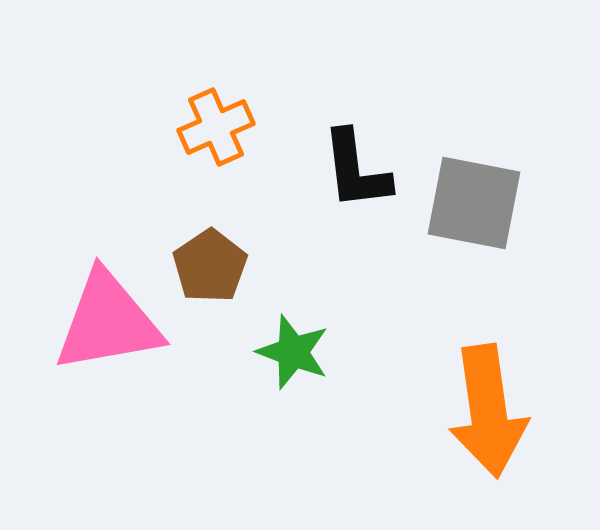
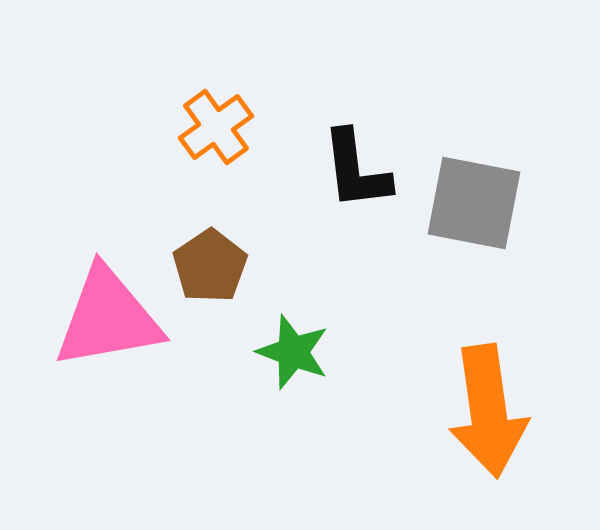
orange cross: rotated 12 degrees counterclockwise
pink triangle: moved 4 px up
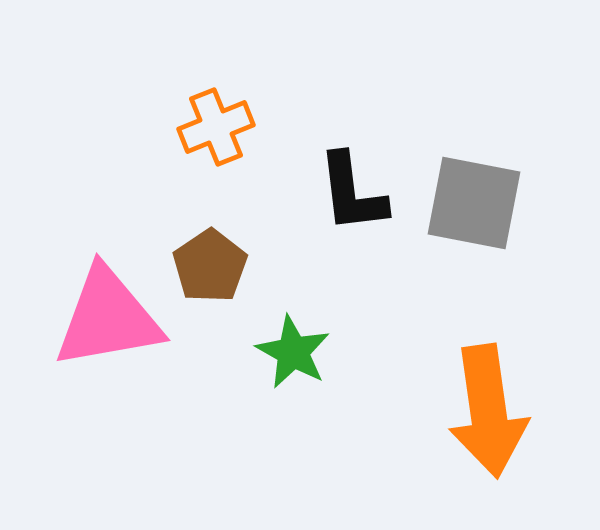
orange cross: rotated 14 degrees clockwise
black L-shape: moved 4 px left, 23 px down
green star: rotated 8 degrees clockwise
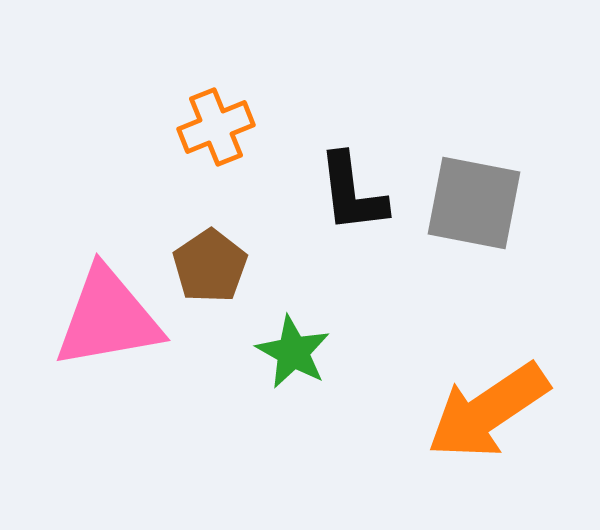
orange arrow: rotated 64 degrees clockwise
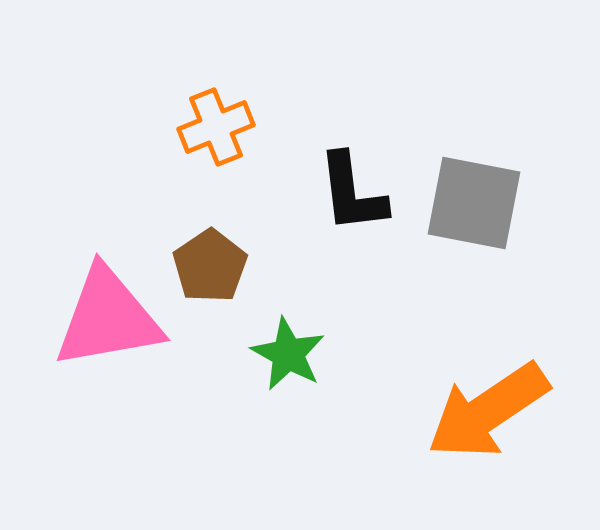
green star: moved 5 px left, 2 px down
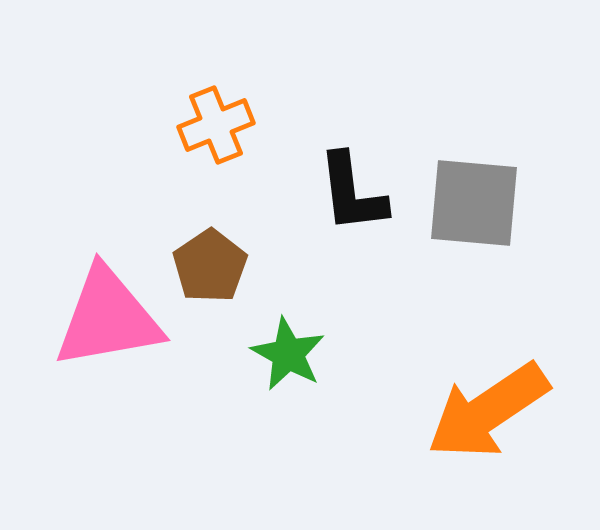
orange cross: moved 2 px up
gray square: rotated 6 degrees counterclockwise
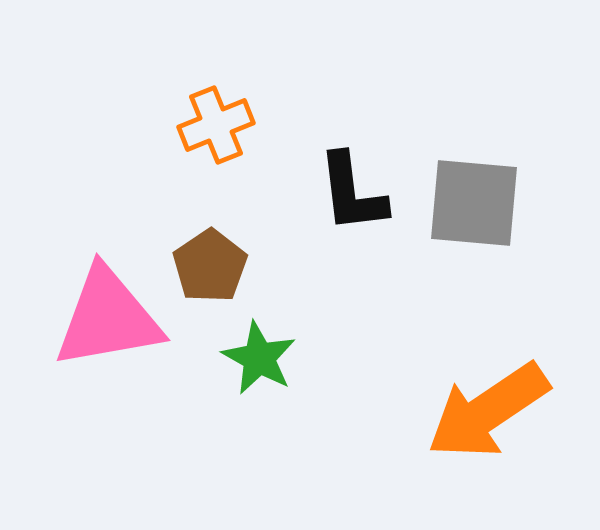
green star: moved 29 px left, 4 px down
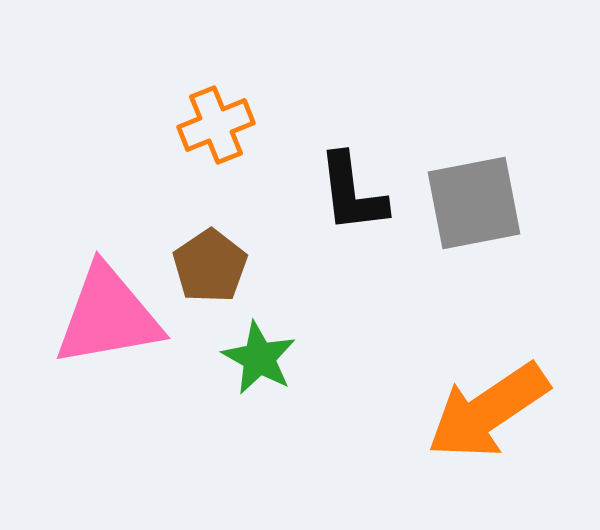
gray square: rotated 16 degrees counterclockwise
pink triangle: moved 2 px up
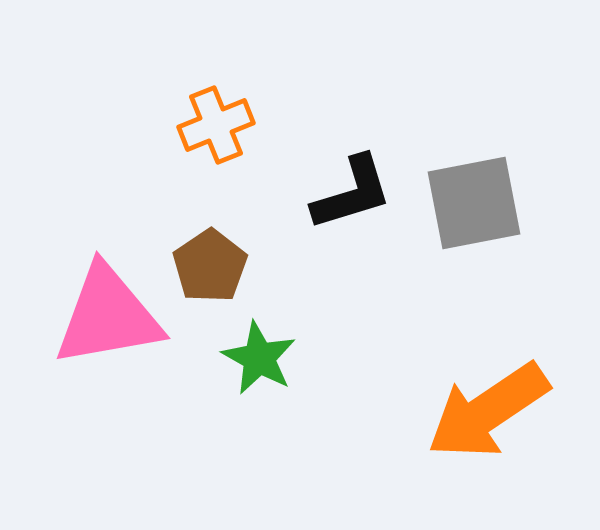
black L-shape: rotated 100 degrees counterclockwise
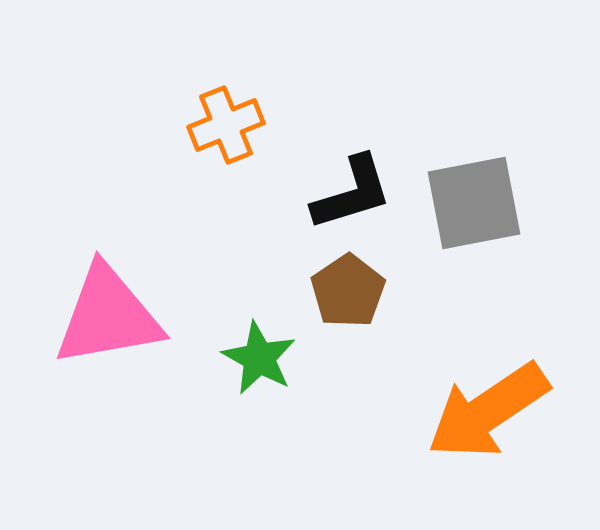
orange cross: moved 10 px right
brown pentagon: moved 138 px right, 25 px down
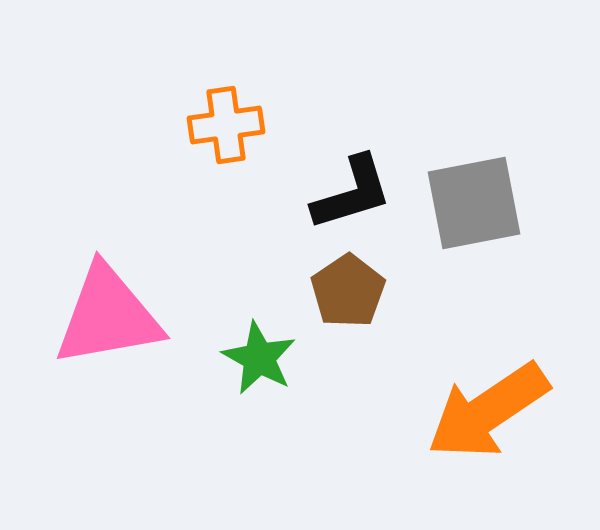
orange cross: rotated 14 degrees clockwise
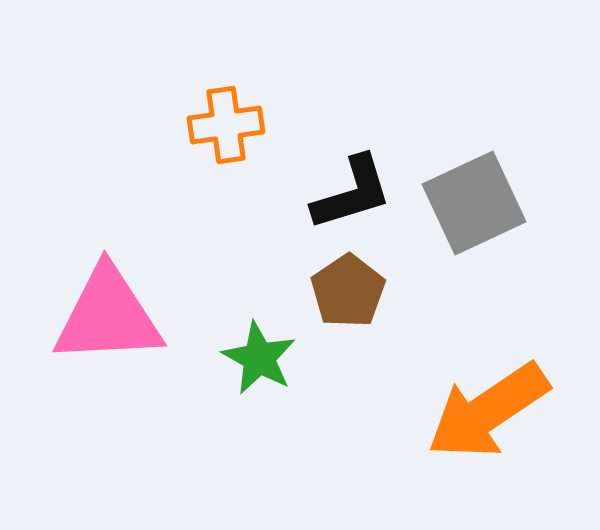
gray square: rotated 14 degrees counterclockwise
pink triangle: rotated 7 degrees clockwise
